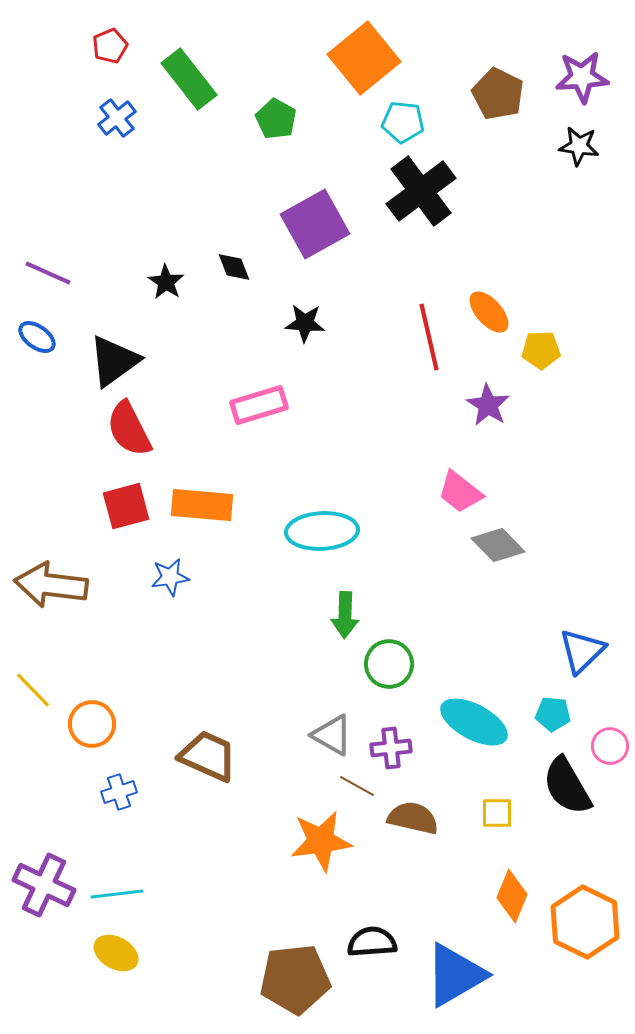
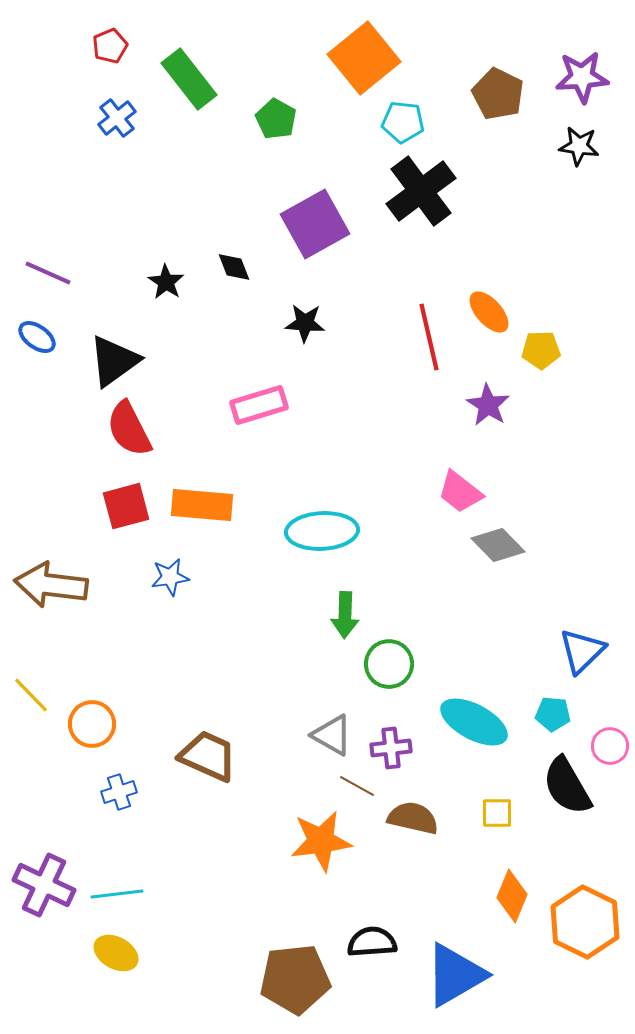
yellow line at (33, 690): moved 2 px left, 5 px down
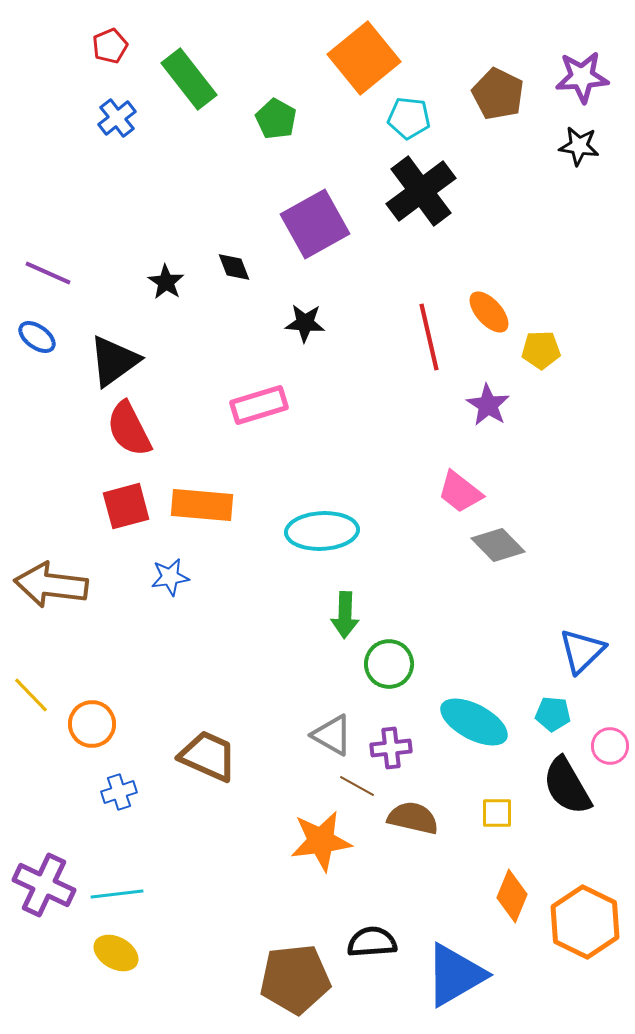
cyan pentagon at (403, 122): moved 6 px right, 4 px up
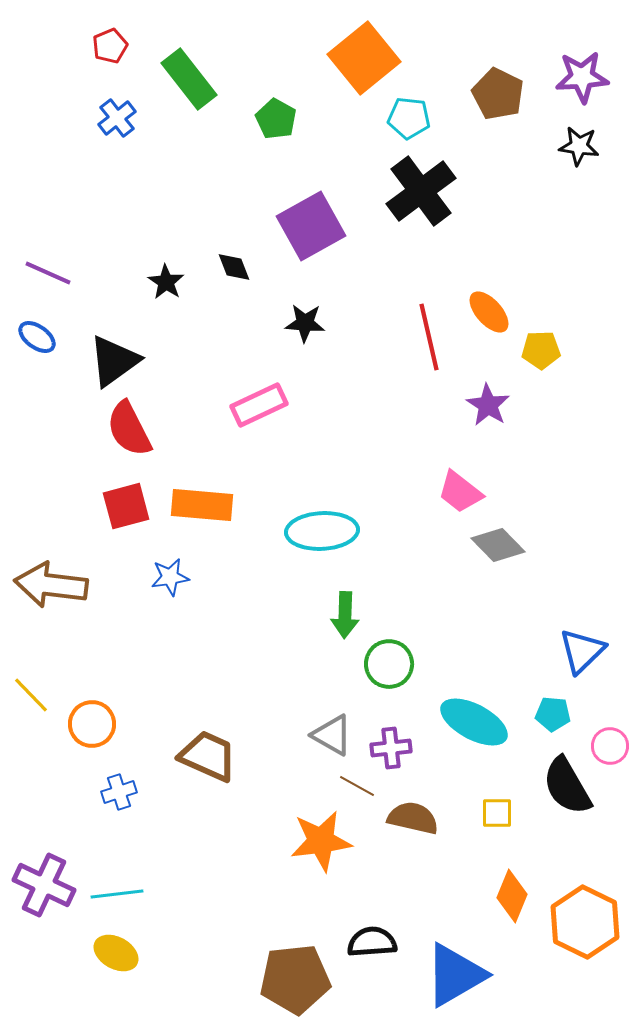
purple square at (315, 224): moved 4 px left, 2 px down
pink rectangle at (259, 405): rotated 8 degrees counterclockwise
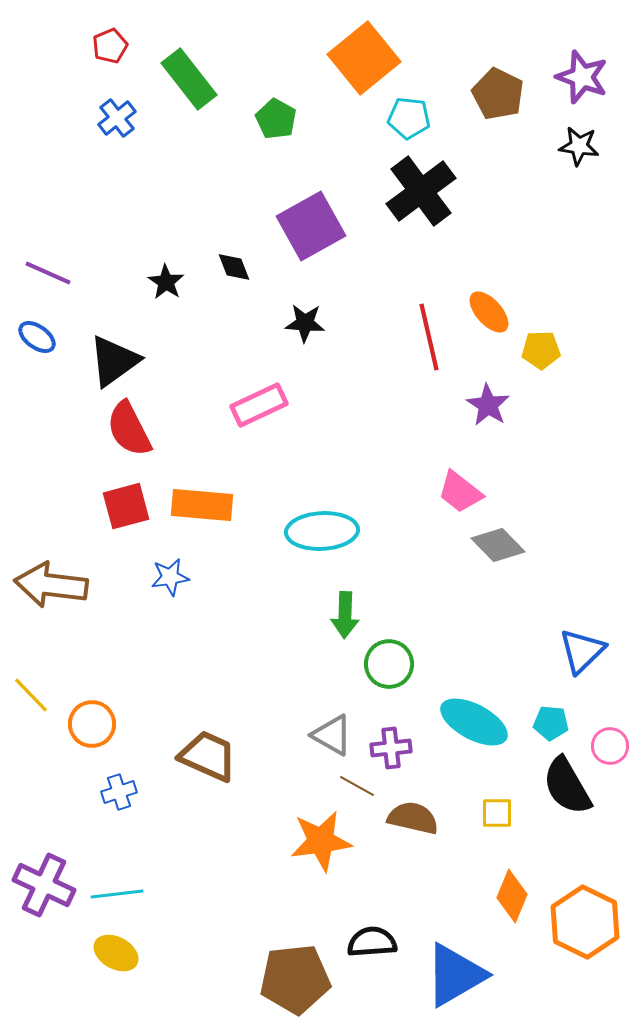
purple star at (582, 77): rotated 24 degrees clockwise
cyan pentagon at (553, 714): moved 2 px left, 9 px down
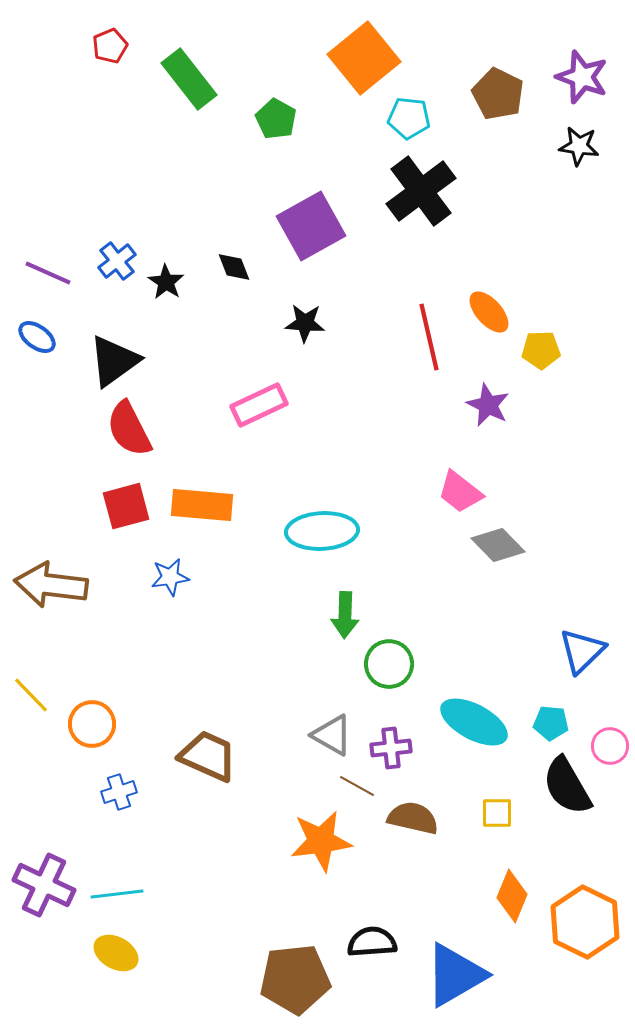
blue cross at (117, 118): moved 143 px down
purple star at (488, 405): rotated 6 degrees counterclockwise
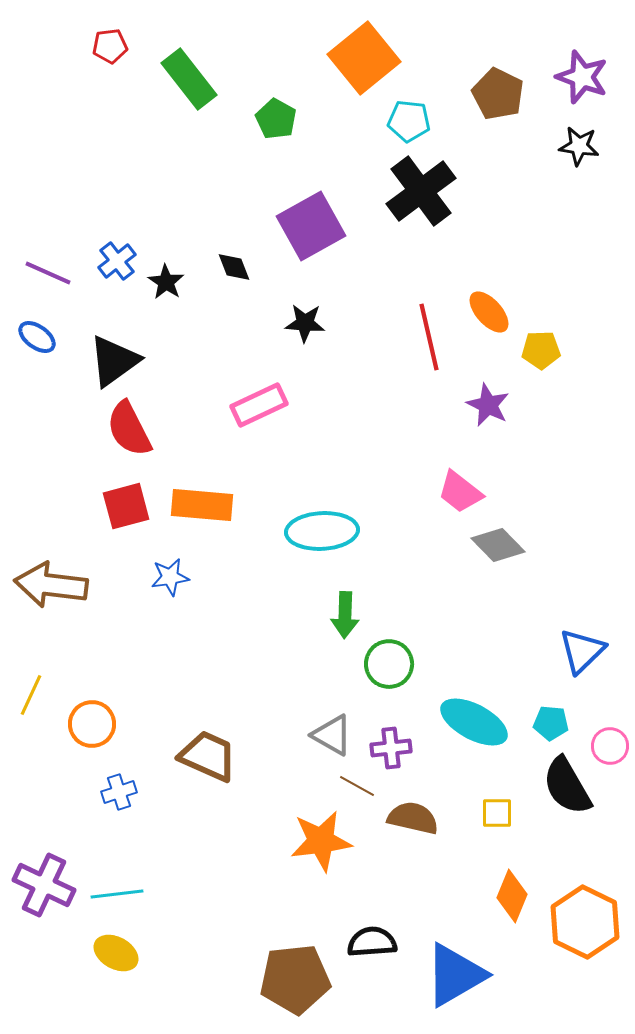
red pentagon at (110, 46): rotated 16 degrees clockwise
cyan pentagon at (409, 118): moved 3 px down
yellow line at (31, 695): rotated 69 degrees clockwise
